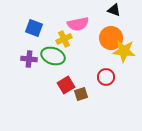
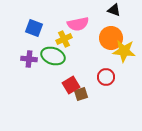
red square: moved 5 px right
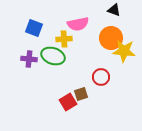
yellow cross: rotated 21 degrees clockwise
red circle: moved 5 px left
red square: moved 3 px left, 17 px down
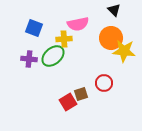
black triangle: rotated 24 degrees clockwise
green ellipse: rotated 60 degrees counterclockwise
red circle: moved 3 px right, 6 px down
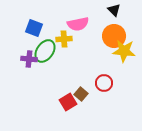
orange circle: moved 3 px right, 2 px up
green ellipse: moved 8 px left, 5 px up; rotated 15 degrees counterclockwise
brown square: rotated 32 degrees counterclockwise
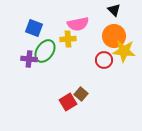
yellow cross: moved 4 px right
red circle: moved 23 px up
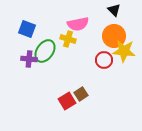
blue square: moved 7 px left, 1 px down
yellow cross: rotated 21 degrees clockwise
brown square: rotated 16 degrees clockwise
red square: moved 1 px left, 1 px up
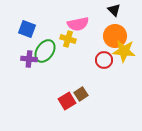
orange circle: moved 1 px right
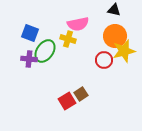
black triangle: rotated 32 degrees counterclockwise
blue square: moved 3 px right, 4 px down
yellow star: rotated 20 degrees counterclockwise
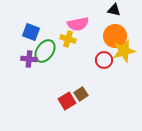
blue square: moved 1 px right, 1 px up
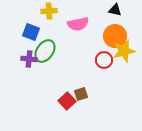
black triangle: moved 1 px right
yellow cross: moved 19 px left, 28 px up; rotated 21 degrees counterclockwise
brown square: rotated 16 degrees clockwise
red square: rotated 12 degrees counterclockwise
